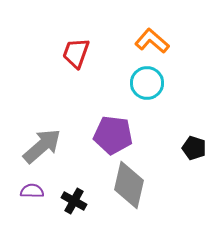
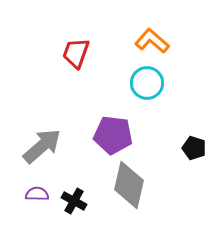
purple semicircle: moved 5 px right, 3 px down
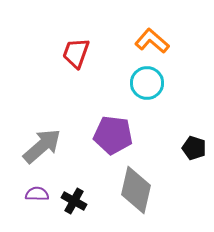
gray diamond: moved 7 px right, 5 px down
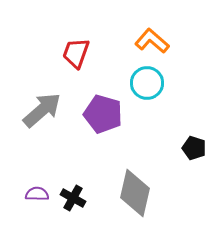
purple pentagon: moved 10 px left, 21 px up; rotated 9 degrees clockwise
gray arrow: moved 36 px up
gray diamond: moved 1 px left, 3 px down
black cross: moved 1 px left, 3 px up
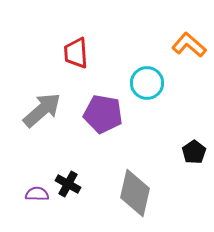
orange L-shape: moved 37 px right, 4 px down
red trapezoid: rotated 24 degrees counterclockwise
purple pentagon: rotated 6 degrees counterclockwise
black pentagon: moved 4 px down; rotated 20 degrees clockwise
black cross: moved 5 px left, 14 px up
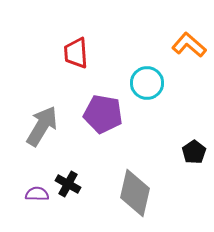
gray arrow: moved 16 px down; rotated 18 degrees counterclockwise
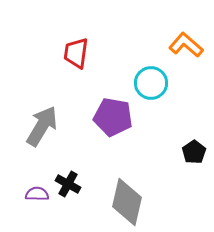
orange L-shape: moved 3 px left
red trapezoid: rotated 12 degrees clockwise
cyan circle: moved 4 px right
purple pentagon: moved 10 px right, 3 px down
gray diamond: moved 8 px left, 9 px down
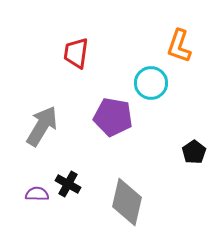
orange L-shape: moved 7 px left, 1 px down; rotated 112 degrees counterclockwise
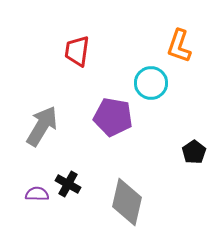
red trapezoid: moved 1 px right, 2 px up
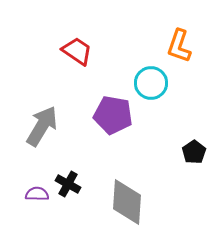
red trapezoid: rotated 116 degrees clockwise
purple pentagon: moved 2 px up
gray diamond: rotated 9 degrees counterclockwise
